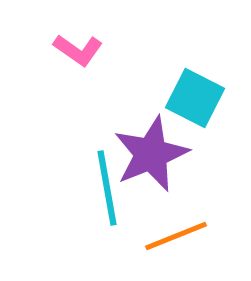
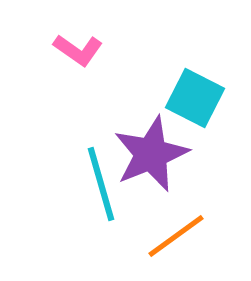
cyan line: moved 6 px left, 4 px up; rotated 6 degrees counterclockwise
orange line: rotated 14 degrees counterclockwise
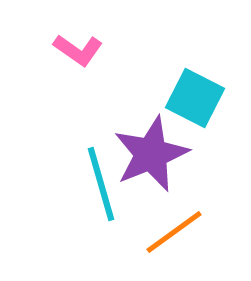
orange line: moved 2 px left, 4 px up
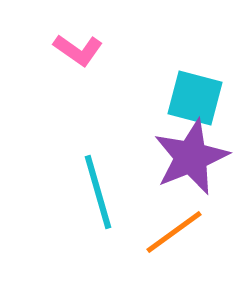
cyan square: rotated 12 degrees counterclockwise
purple star: moved 40 px right, 3 px down
cyan line: moved 3 px left, 8 px down
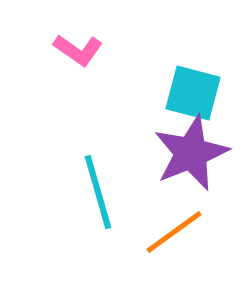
cyan square: moved 2 px left, 5 px up
purple star: moved 4 px up
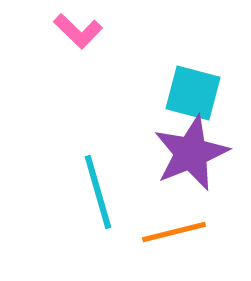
pink L-shape: moved 19 px up; rotated 9 degrees clockwise
orange line: rotated 22 degrees clockwise
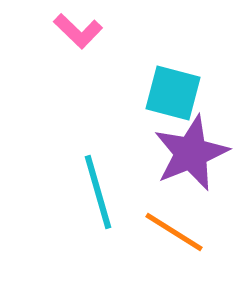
cyan square: moved 20 px left
orange line: rotated 46 degrees clockwise
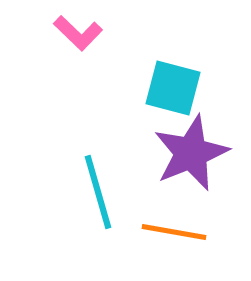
pink L-shape: moved 2 px down
cyan square: moved 5 px up
orange line: rotated 22 degrees counterclockwise
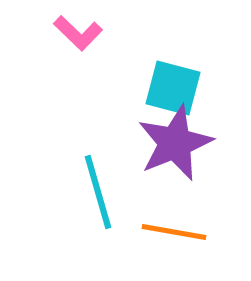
purple star: moved 16 px left, 10 px up
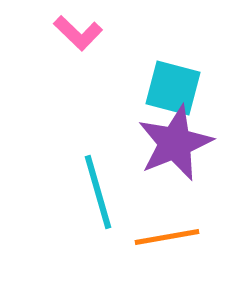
orange line: moved 7 px left, 5 px down; rotated 20 degrees counterclockwise
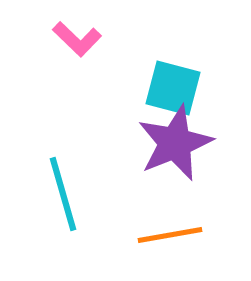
pink L-shape: moved 1 px left, 6 px down
cyan line: moved 35 px left, 2 px down
orange line: moved 3 px right, 2 px up
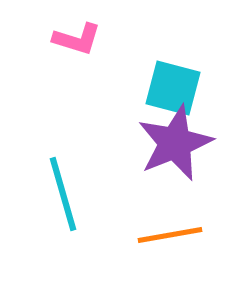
pink L-shape: rotated 27 degrees counterclockwise
